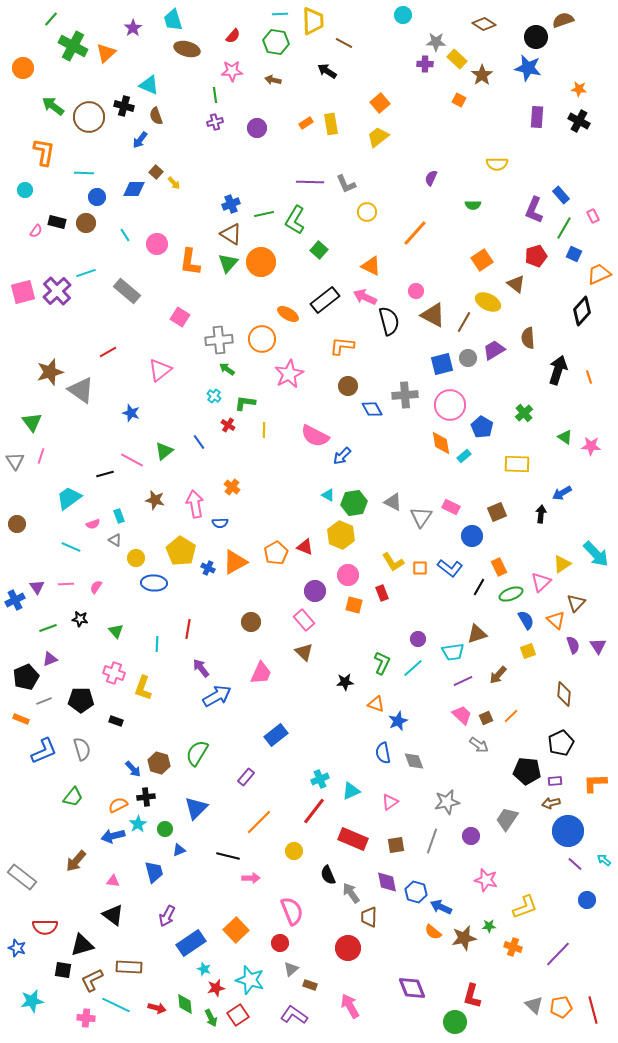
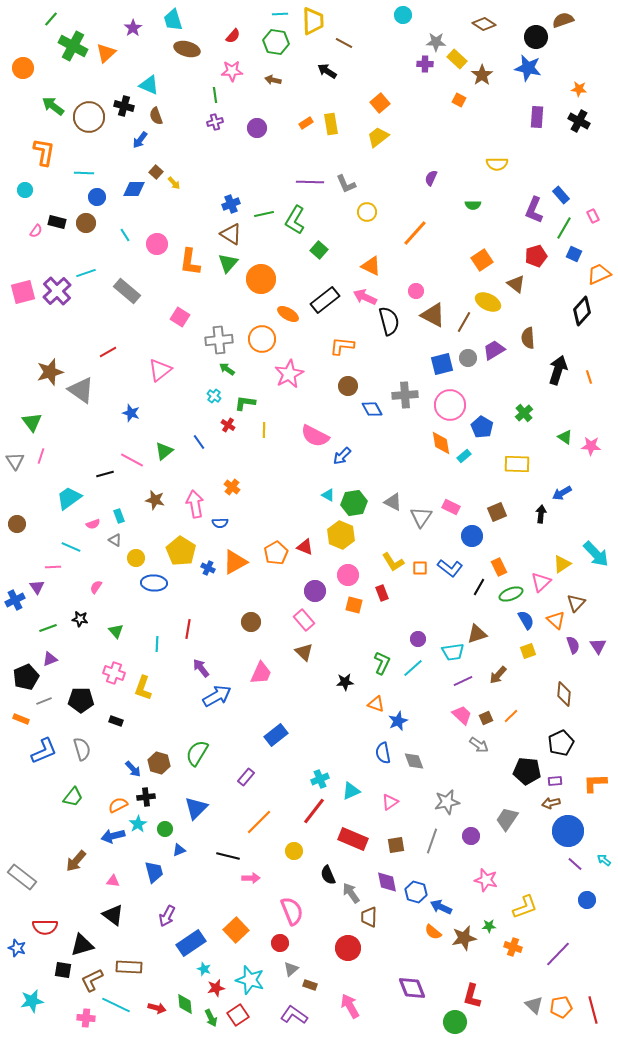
orange circle at (261, 262): moved 17 px down
pink line at (66, 584): moved 13 px left, 17 px up
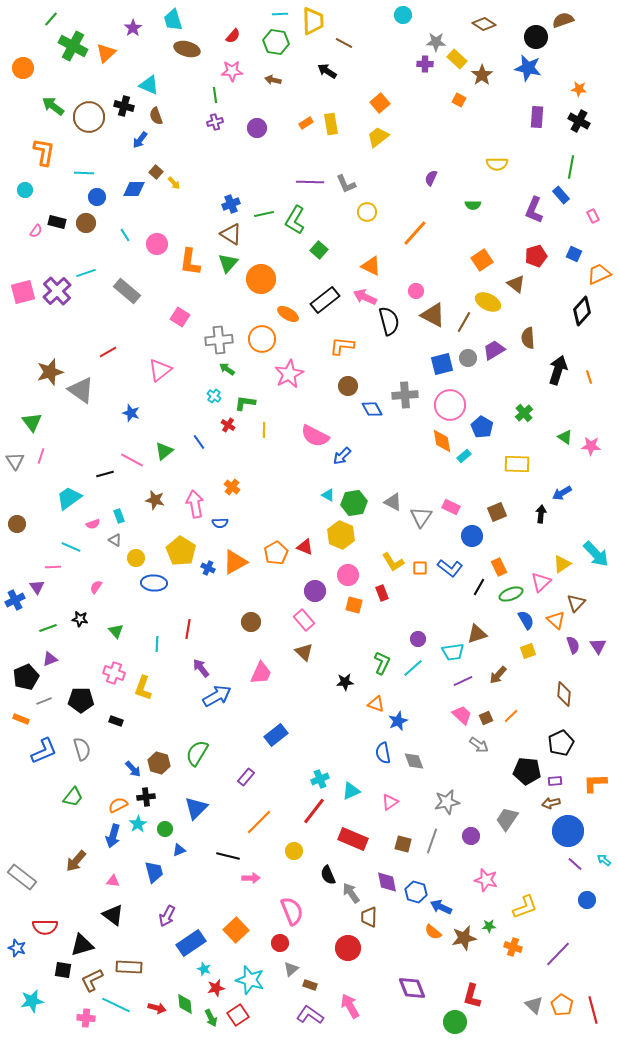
green line at (564, 228): moved 7 px right, 61 px up; rotated 20 degrees counterclockwise
orange diamond at (441, 443): moved 1 px right, 2 px up
blue arrow at (113, 836): rotated 60 degrees counterclockwise
brown square at (396, 845): moved 7 px right, 1 px up; rotated 24 degrees clockwise
orange pentagon at (561, 1007): moved 1 px right, 2 px up; rotated 30 degrees counterclockwise
purple L-shape at (294, 1015): moved 16 px right
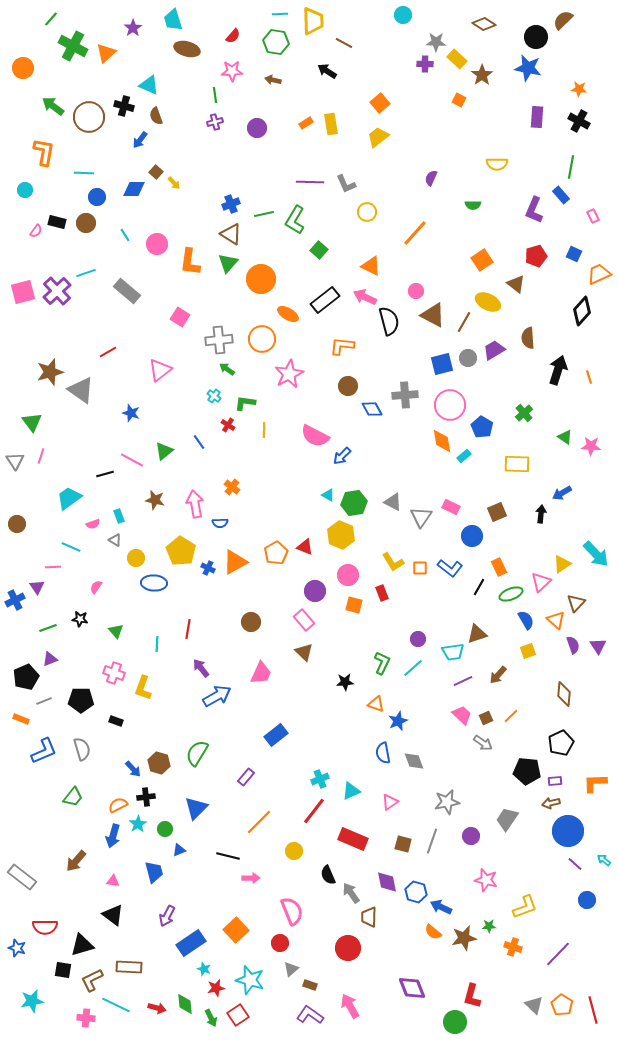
brown semicircle at (563, 20): rotated 25 degrees counterclockwise
gray arrow at (479, 745): moved 4 px right, 2 px up
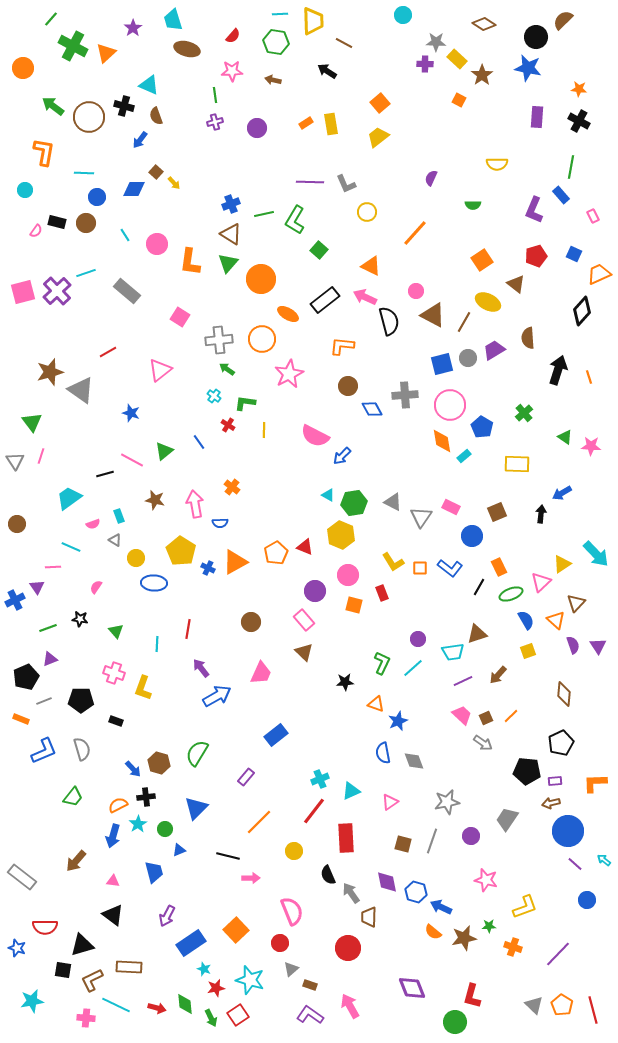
red rectangle at (353, 839): moved 7 px left, 1 px up; rotated 64 degrees clockwise
